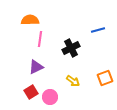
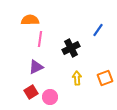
blue line: rotated 40 degrees counterclockwise
yellow arrow: moved 4 px right, 3 px up; rotated 128 degrees counterclockwise
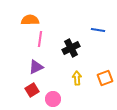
blue line: rotated 64 degrees clockwise
red square: moved 1 px right, 2 px up
pink circle: moved 3 px right, 2 px down
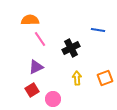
pink line: rotated 42 degrees counterclockwise
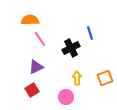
blue line: moved 8 px left, 3 px down; rotated 64 degrees clockwise
pink circle: moved 13 px right, 2 px up
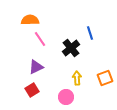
black cross: rotated 12 degrees counterclockwise
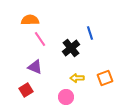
purple triangle: moved 1 px left; rotated 49 degrees clockwise
yellow arrow: rotated 88 degrees counterclockwise
red square: moved 6 px left
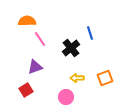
orange semicircle: moved 3 px left, 1 px down
purple triangle: rotated 42 degrees counterclockwise
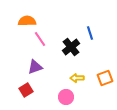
black cross: moved 1 px up
